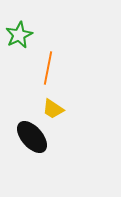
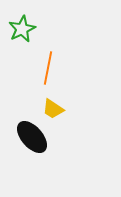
green star: moved 3 px right, 6 px up
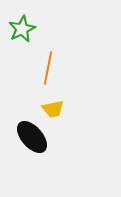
yellow trapezoid: rotated 45 degrees counterclockwise
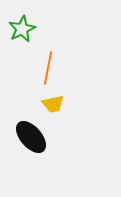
yellow trapezoid: moved 5 px up
black ellipse: moved 1 px left
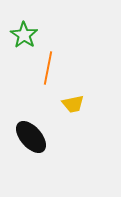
green star: moved 2 px right, 6 px down; rotated 12 degrees counterclockwise
yellow trapezoid: moved 20 px right
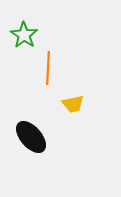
orange line: rotated 8 degrees counterclockwise
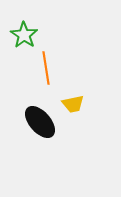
orange line: moved 2 px left; rotated 12 degrees counterclockwise
black ellipse: moved 9 px right, 15 px up
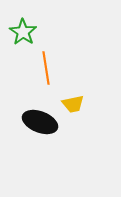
green star: moved 1 px left, 3 px up
black ellipse: rotated 28 degrees counterclockwise
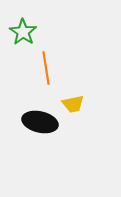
black ellipse: rotated 8 degrees counterclockwise
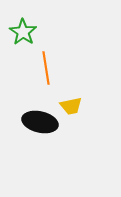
yellow trapezoid: moved 2 px left, 2 px down
